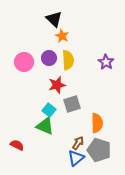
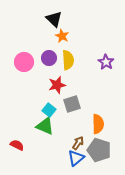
orange semicircle: moved 1 px right, 1 px down
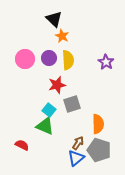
pink circle: moved 1 px right, 3 px up
red semicircle: moved 5 px right
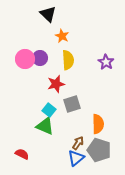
black triangle: moved 6 px left, 5 px up
purple circle: moved 9 px left
red star: moved 1 px left, 1 px up
red semicircle: moved 9 px down
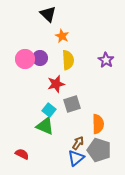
purple star: moved 2 px up
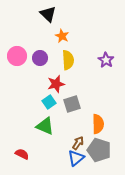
pink circle: moved 8 px left, 3 px up
cyan square: moved 8 px up; rotated 16 degrees clockwise
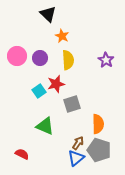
cyan square: moved 10 px left, 11 px up
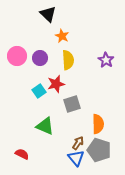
blue triangle: rotated 30 degrees counterclockwise
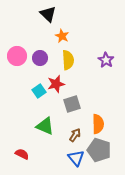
brown arrow: moved 3 px left, 8 px up
